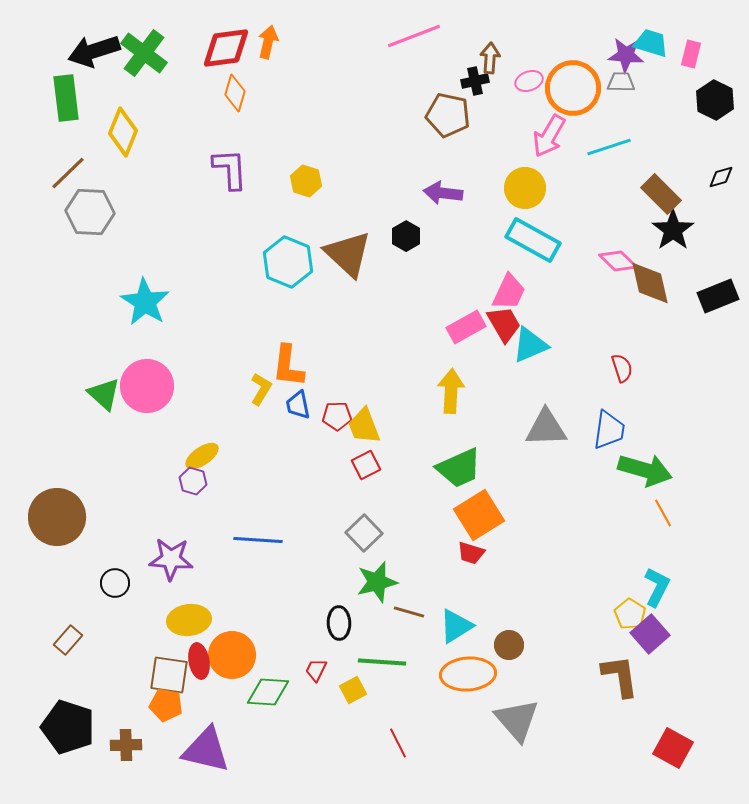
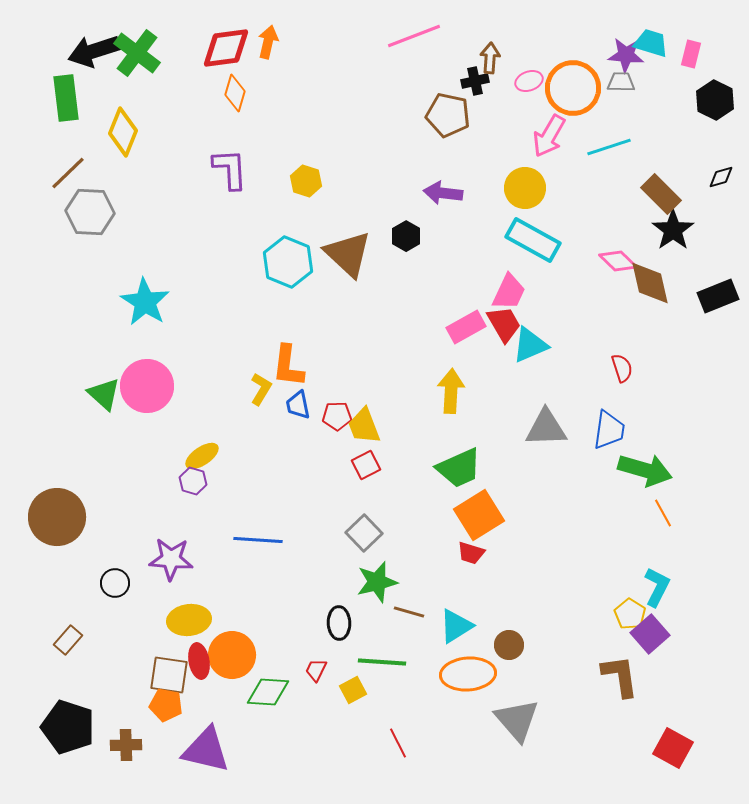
green cross at (144, 53): moved 7 px left
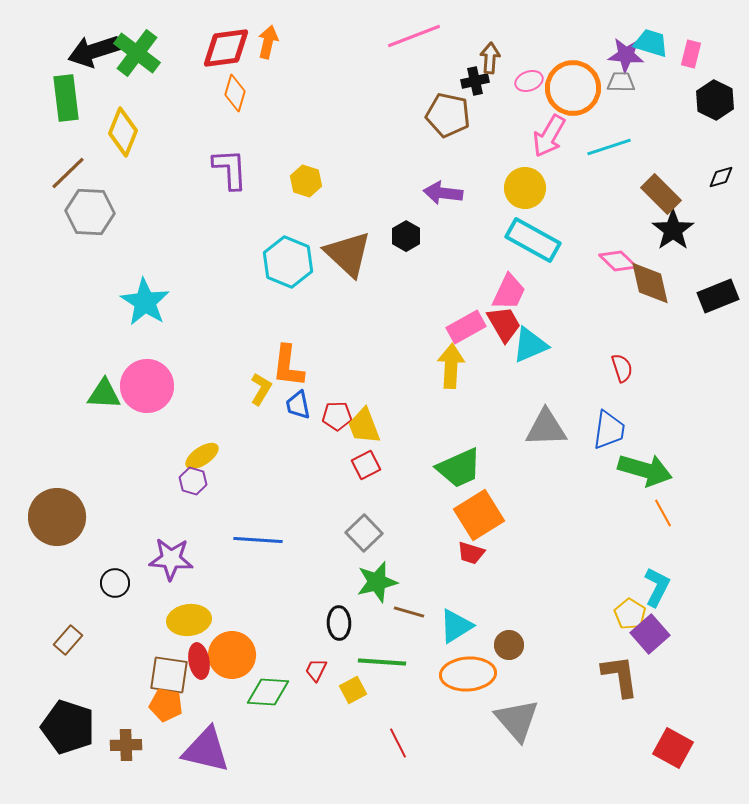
yellow arrow at (451, 391): moved 25 px up
green triangle at (104, 394): rotated 39 degrees counterclockwise
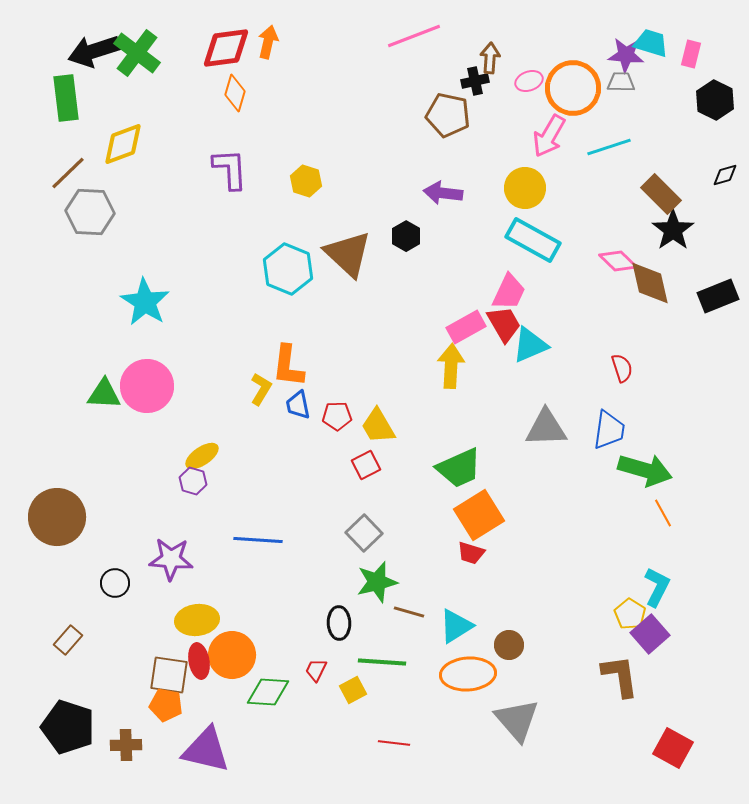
yellow diamond at (123, 132): moved 12 px down; rotated 48 degrees clockwise
black diamond at (721, 177): moved 4 px right, 2 px up
cyan hexagon at (288, 262): moved 7 px down
yellow trapezoid at (364, 426): moved 14 px right; rotated 9 degrees counterclockwise
yellow ellipse at (189, 620): moved 8 px right
red line at (398, 743): moved 4 px left; rotated 56 degrees counterclockwise
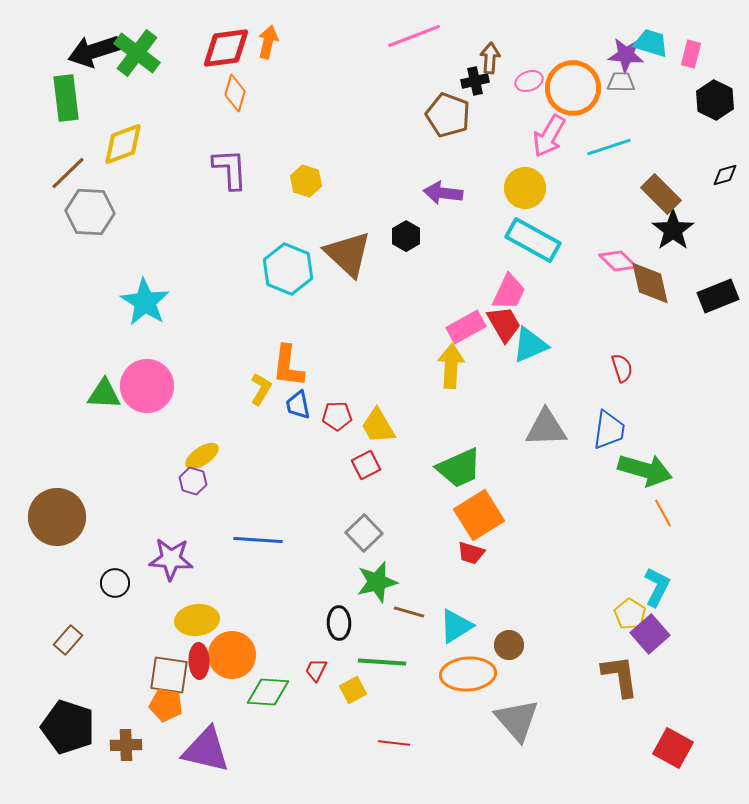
brown pentagon at (448, 115): rotated 9 degrees clockwise
red ellipse at (199, 661): rotated 8 degrees clockwise
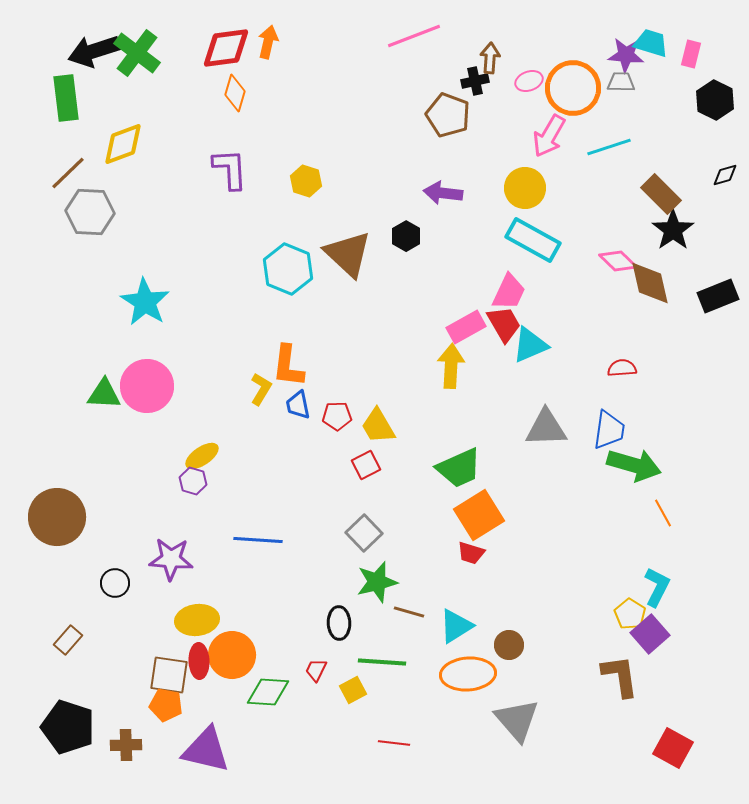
red semicircle at (622, 368): rotated 76 degrees counterclockwise
green arrow at (645, 470): moved 11 px left, 5 px up
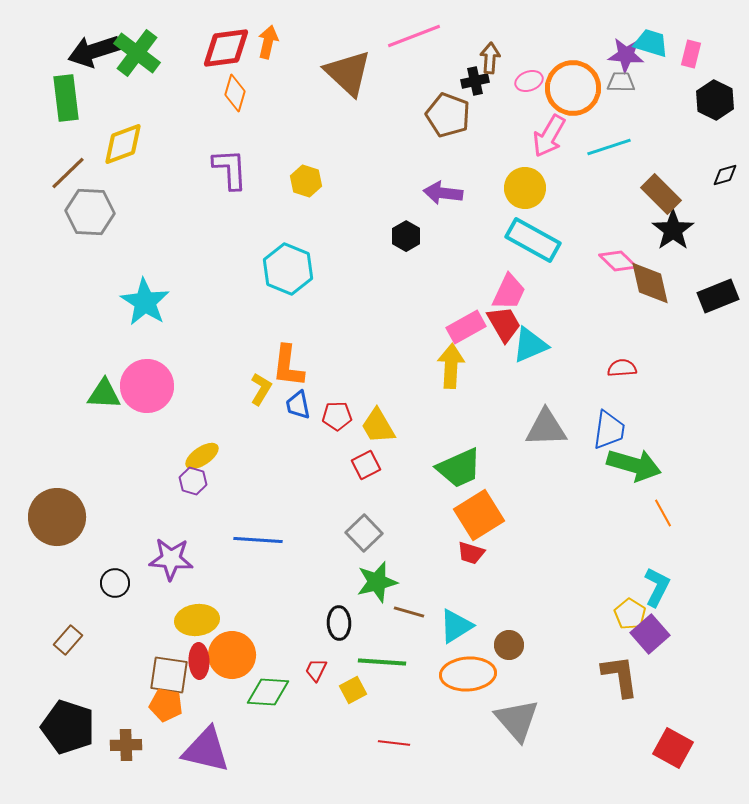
brown triangle at (348, 254): moved 181 px up
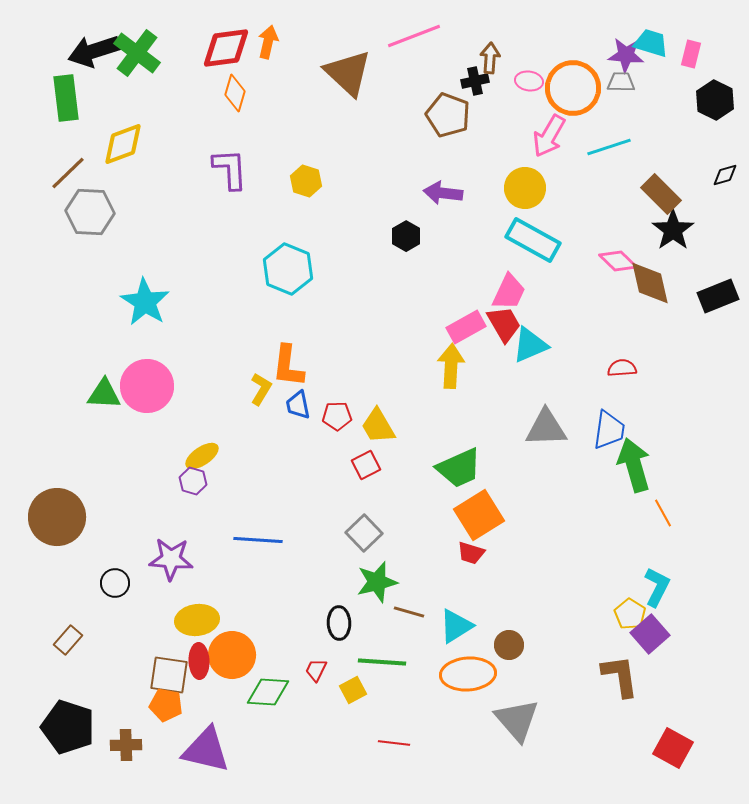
pink ellipse at (529, 81): rotated 28 degrees clockwise
green arrow at (634, 465): rotated 122 degrees counterclockwise
